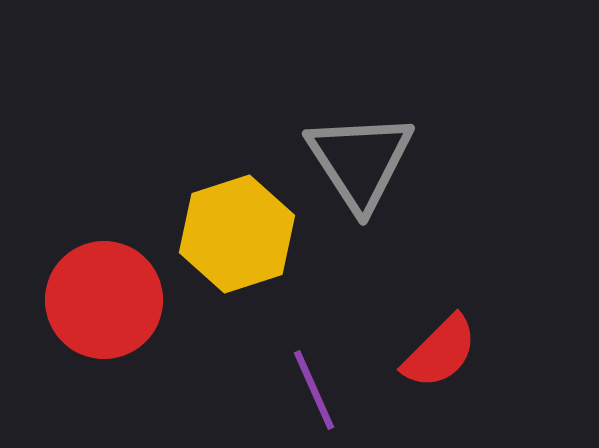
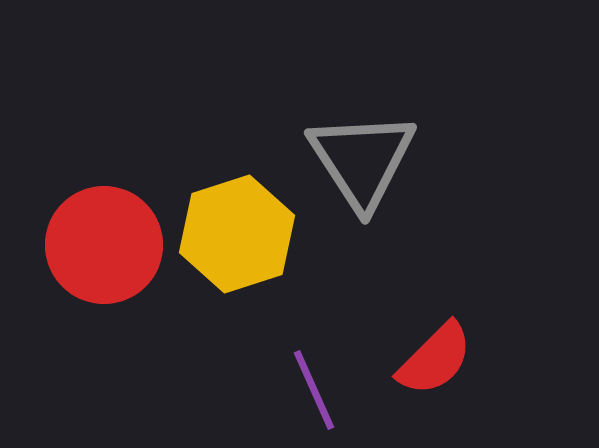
gray triangle: moved 2 px right, 1 px up
red circle: moved 55 px up
red semicircle: moved 5 px left, 7 px down
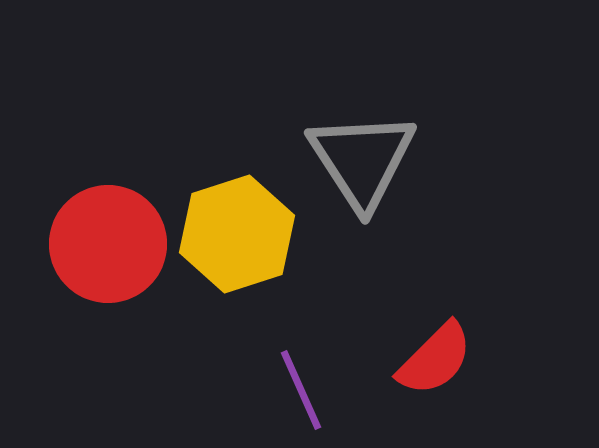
red circle: moved 4 px right, 1 px up
purple line: moved 13 px left
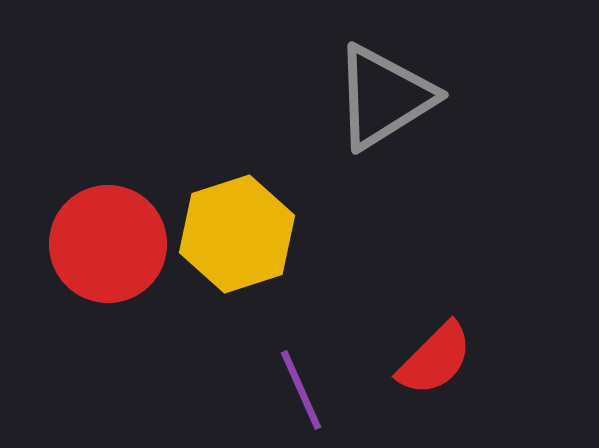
gray triangle: moved 22 px right, 63 px up; rotated 31 degrees clockwise
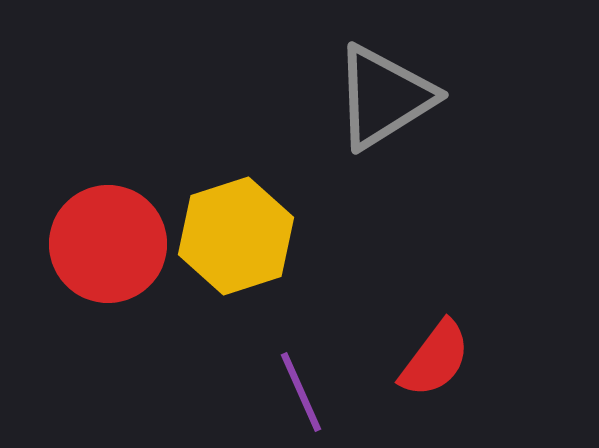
yellow hexagon: moved 1 px left, 2 px down
red semicircle: rotated 8 degrees counterclockwise
purple line: moved 2 px down
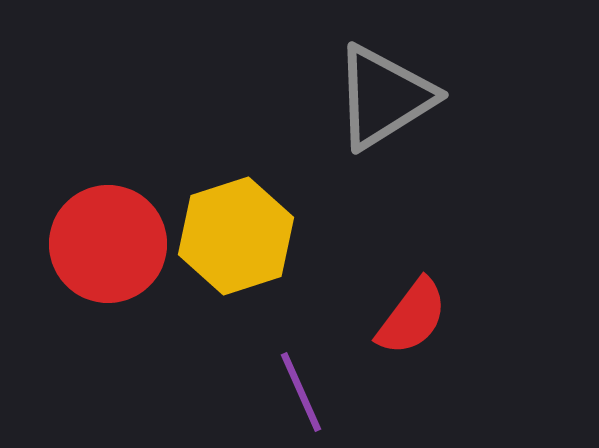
red semicircle: moved 23 px left, 42 px up
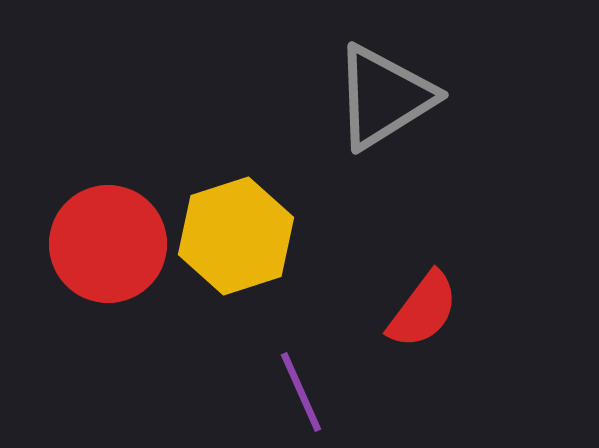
red semicircle: moved 11 px right, 7 px up
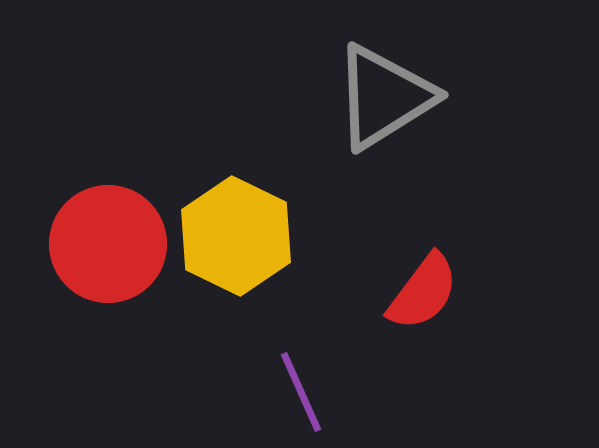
yellow hexagon: rotated 16 degrees counterclockwise
red semicircle: moved 18 px up
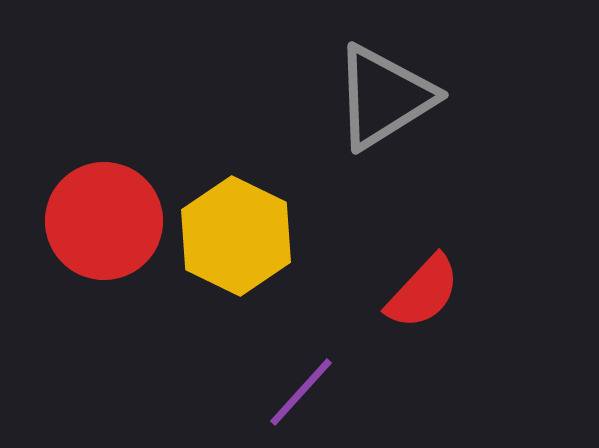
red circle: moved 4 px left, 23 px up
red semicircle: rotated 6 degrees clockwise
purple line: rotated 66 degrees clockwise
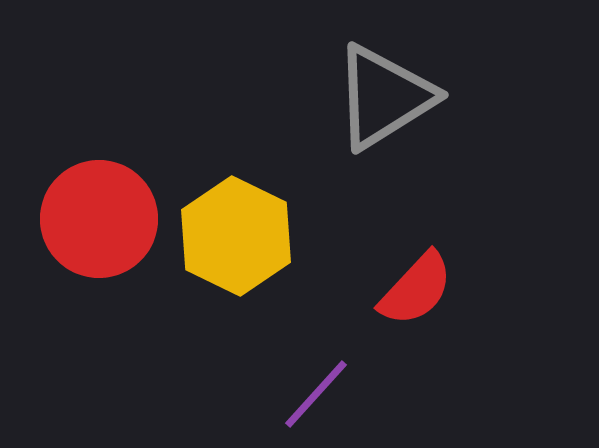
red circle: moved 5 px left, 2 px up
red semicircle: moved 7 px left, 3 px up
purple line: moved 15 px right, 2 px down
